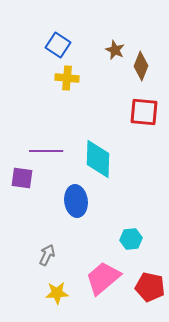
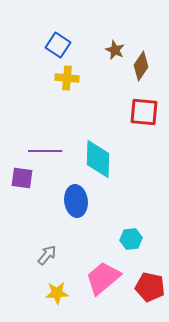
brown diamond: rotated 12 degrees clockwise
purple line: moved 1 px left
gray arrow: rotated 15 degrees clockwise
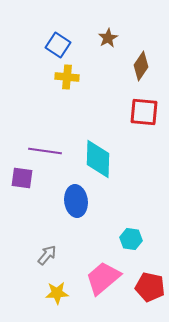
brown star: moved 7 px left, 12 px up; rotated 18 degrees clockwise
yellow cross: moved 1 px up
purple line: rotated 8 degrees clockwise
cyan hexagon: rotated 15 degrees clockwise
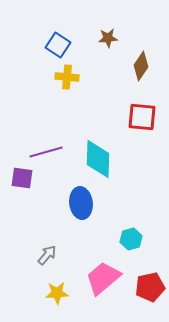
brown star: rotated 24 degrees clockwise
red square: moved 2 px left, 5 px down
purple line: moved 1 px right, 1 px down; rotated 24 degrees counterclockwise
blue ellipse: moved 5 px right, 2 px down
cyan hexagon: rotated 25 degrees counterclockwise
red pentagon: rotated 24 degrees counterclockwise
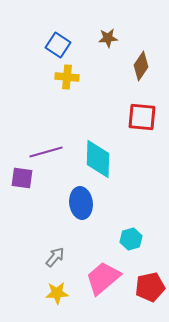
gray arrow: moved 8 px right, 2 px down
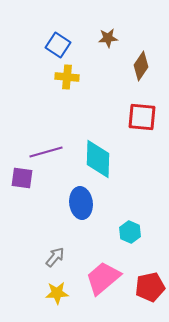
cyan hexagon: moved 1 px left, 7 px up; rotated 20 degrees counterclockwise
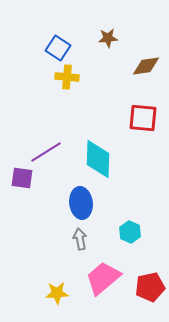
blue square: moved 3 px down
brown diamond: moved 5 px right; rotated 48 degrees clockwise
red square: moved 1 px right, 1 px down
purple line: rotated 16 degrees counterclockwise
gray arrow: moved 25 px right, 18 px up; rotated 50 degrees counterclockwise
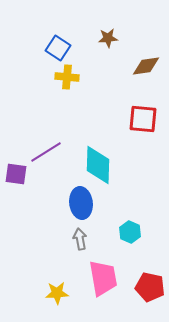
red square: moved 1 px down
cyan diamond: moved 6 px down
purple square: moved 6 px left, 4 px up
pink trapezoid: rotated 120 degrees clockwise
red pentagon: rotated 24 degrees clockwise
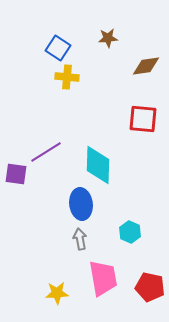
blue ellipse: moved 1 px down
